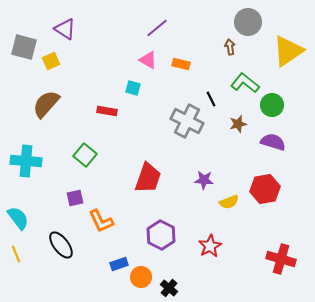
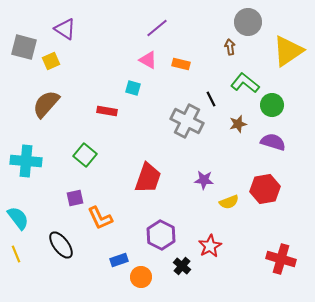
orange L-shape: moved 1 px left, 3 px up
blue rectangle: moved 4 px up
black cross: moved 13 px right, 22 px up
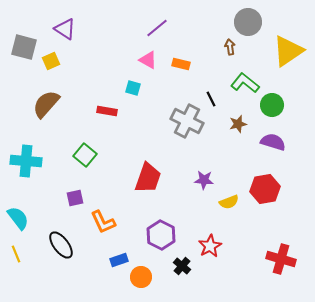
orange L-shape: moved 3 px right, 4 px down
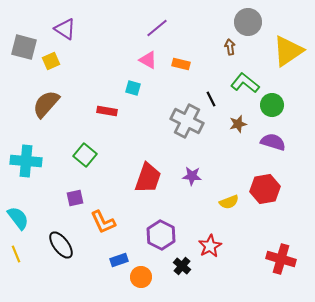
purple star: moved 12 px left, 4 px up
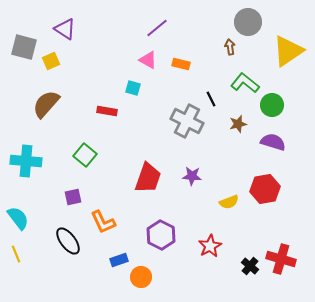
purple square: moved 2 px left, 1 px up
black ellipse: moved 7 px right, 4 px up
black cross: moved 68 px right
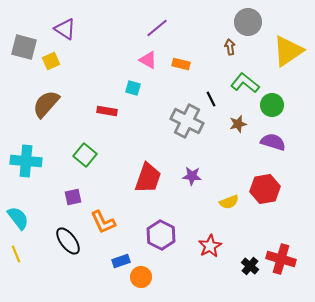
blue rectangle: moved 2 px right, 1 px down
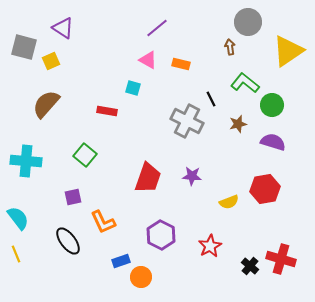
purple triangle: moved 2 px left, 1 px up
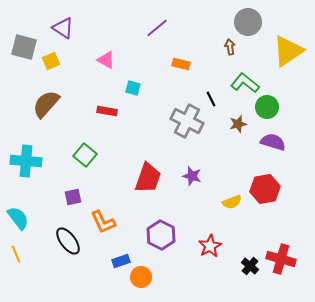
pink triangle: moved 42 px left
green circle: moved 5 px left, 2 px down
purple star: rotated 12 degrees clockwise
yellow semicircle: moved 3 px right
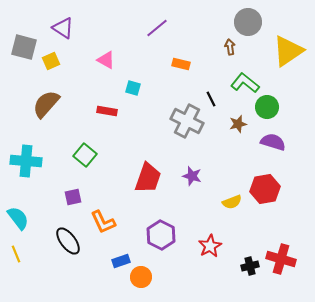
black cross: rotated 36 degrees clockwise
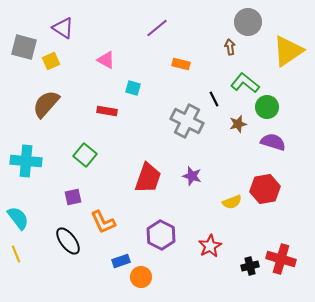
black line: moved 3 px right
